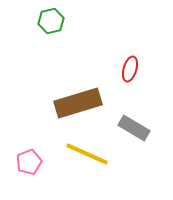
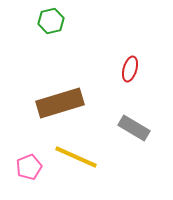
brown rectangle: moved 18 px left
yellow line: moved 11 px left, 3 px down
pink pentagon: moved 5 px down
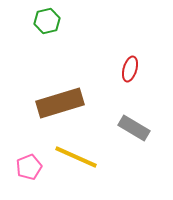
green hexagon: moved 4 px left
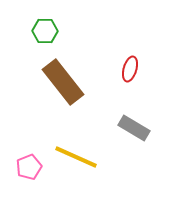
green hexagon: moved 2 px left, 10 px down; rotated 15 degrees clockwise
brown rectangle: moved 3 px right, 21 px up; rotated 69 degrees clockwise
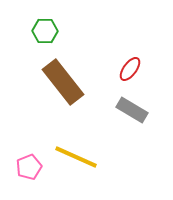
red ellipse: rotated 20 degrees clockwise
gray rectangle: moved 2 px left, 18 px up
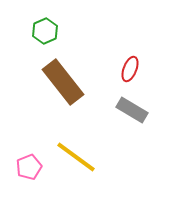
green hexagon: rotated 25 degrees counterclockwise
red ellipse: rotated 15 degrees counterclockwise
yellow line: rotated 12 degrees clockwise
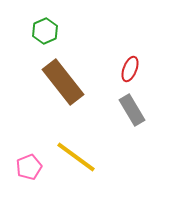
gray rectangle: rotated 28 degrees clockwise
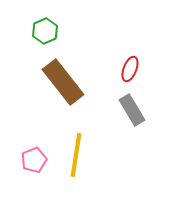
yellow line: moved 2 px up; rotated 63 degrees clockwise
pink pentagon: moved 5 px right, 7 px up
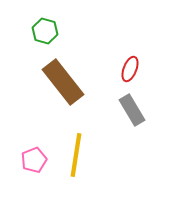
green hexagon: rotated 20 degrees counterclockwise
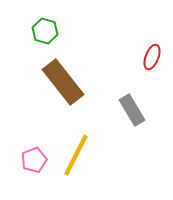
red ellipse: moved 22 px right, 12 px up
yellow line: rotated 18 degrees clockwise
